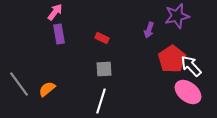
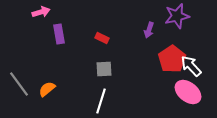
pink arrow: moved 14 px left; rotated 36 degrees clockwise
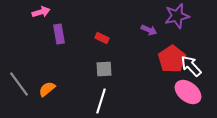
purple arrow: rotated 84 degrees counterclockwise
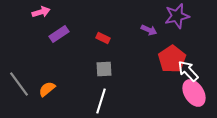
purple rectangle: rotated 66 degrees clockwise
red rectangle: moved 1 px right
white arrow: moved 3 px left, 5 px down
pink ellipse: moved 6 px right, 1 px down; rotated 20 degrees clockwise
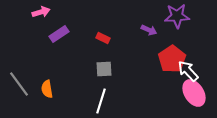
purple star: rotated 10 degrees clockwise
orange semicircle: rotated 60 degrees counterclockwise
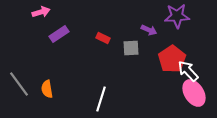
gray square: moved 27 px right, 21 px up
white line: moved 2 px up
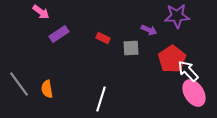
pink arrow: rotated 54 degrees clockwise
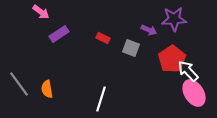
purple star: moved 3 px left, 3 px down
gray square: rotated 24 degrees clockwise
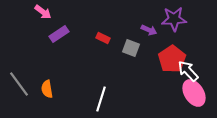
pink arrow: moved 2 px right
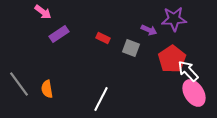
white line: rotated 10 degrees clockwise
